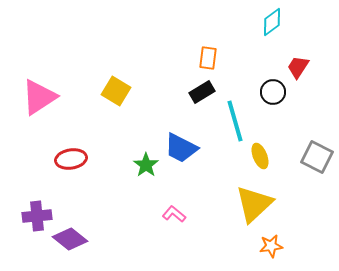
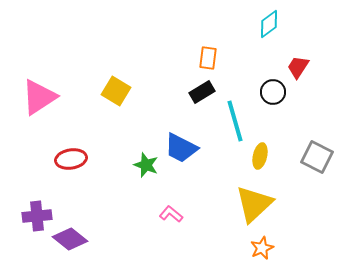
cyan diamond: moved 3 px left, 2 px down
yellow ellipse: rotated 35 degrees clockwise
green star: rotated 15 degrees counterclockwise
pink L-shape: moved 3 px left
orange star: moved 9 px left, 2 px down; rotated 15 degrees counterclockwise
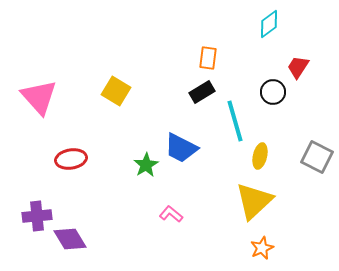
pink triangle: rotated 39 degrees counterclockwise
green star: rotated 20 degrees clockwise
yellow triangle: moved 3 px up
purple diamond: rotated 20 degrees clockwise
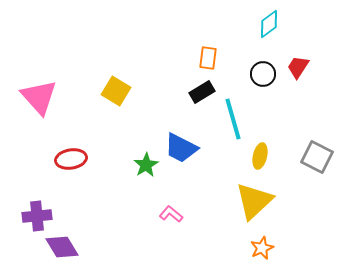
black circle: moved 10 px left, 18 px up
cyan line: moved 2 px left, 2 px up
purple diamond: moved 8 px left, 8 px down
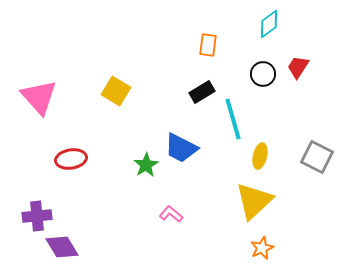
orange rectangle: moved 13 px up
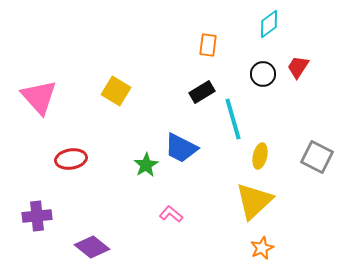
purple diamond: moved 30 px right; rotated 20 degrees counterclockwise
